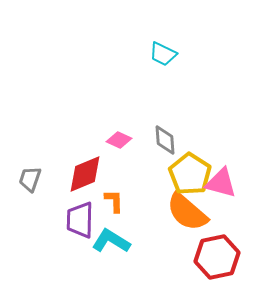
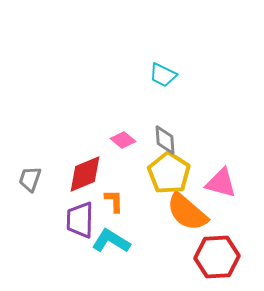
cyan trapezoid: moved 21 px down
pink diamond: moved 4 px right; rotated 15 degrees clockwise
yellow pentagon: moved 21 px left, 1 px up
red hexagon: rotated 9 degrees clockwise
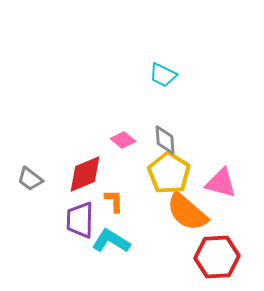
gray trapezoid: rotated 72 degrees counterclockwise
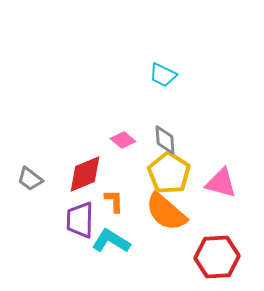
orange semicircle: moved 21 px left
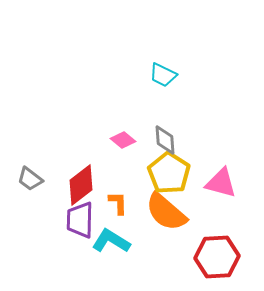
red diamond: moved 4 px left, 11 px down; rotated 15 degrees counterclockwise
orange L-shape: moved 4 px right, 2 px down
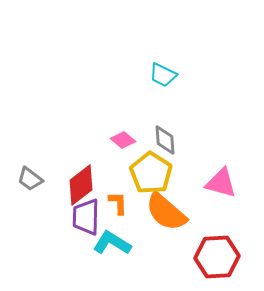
yellow pentagon: moved 18 px left
purple trapezoid: moved 6 px right, 3 px up
cyan L-shape: moved 1 px right, 2 px down
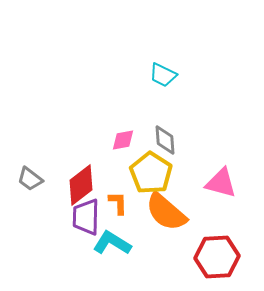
pink diamond: rotated 50 degrees counterclockwise
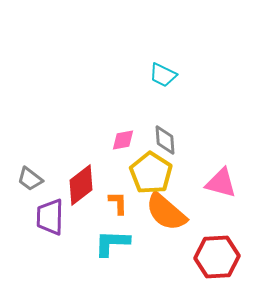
purple trapezoid: moved 36 px left
cyan L-shape: rotated 30 degrees counterclockwise
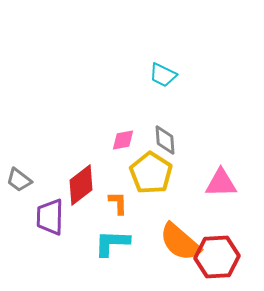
gray trapezoid: moved 11 px left, 1 px down
pink triangle: rotated 16 degrees counterclockwise
orange semicircle: moved 14 px right, 30 px down
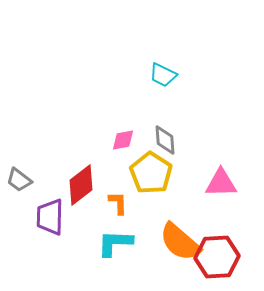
cyan L-shape: moved 3 px right
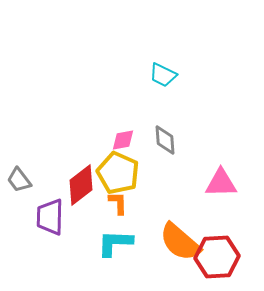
yellow pentagon: moved 33 px left; rotated 9 degrees counterclockwise
gray trapezoid: rotated 16 degrees clockwise
